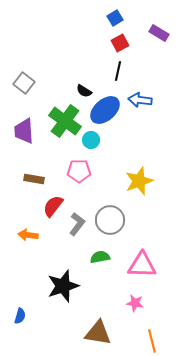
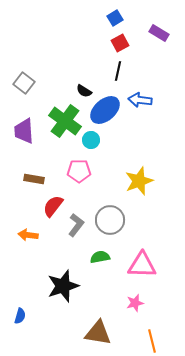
gray L-shape: moved 1 px left, 1 px down
pink star: rotated 24 degrees counterclockwise
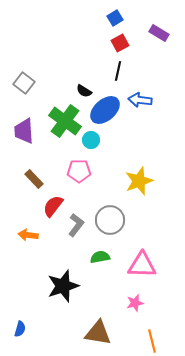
brown rectangle: rotated 36 degrees clockwise
blue semicircle: moved 13 px down
